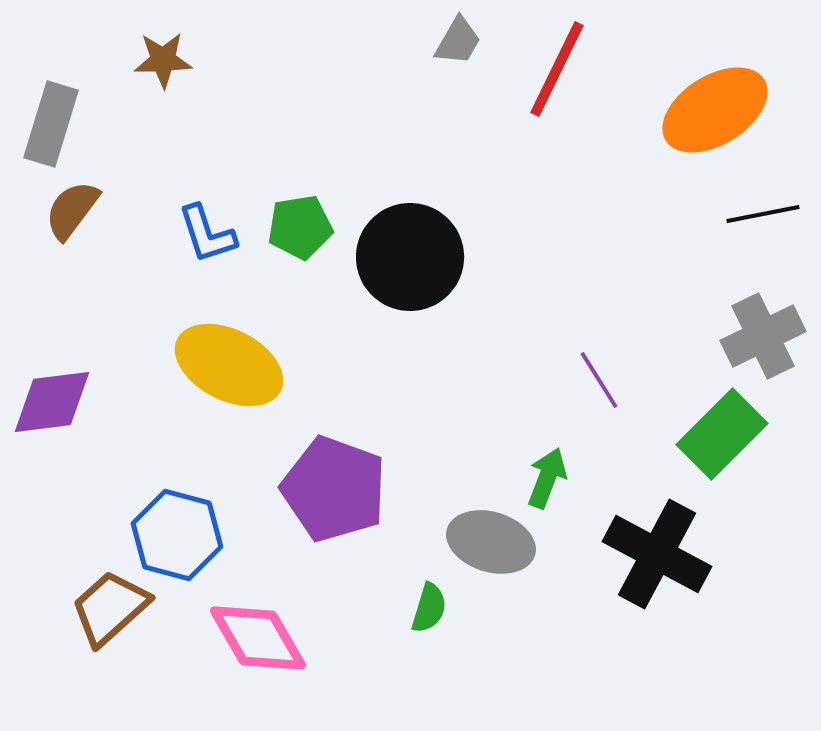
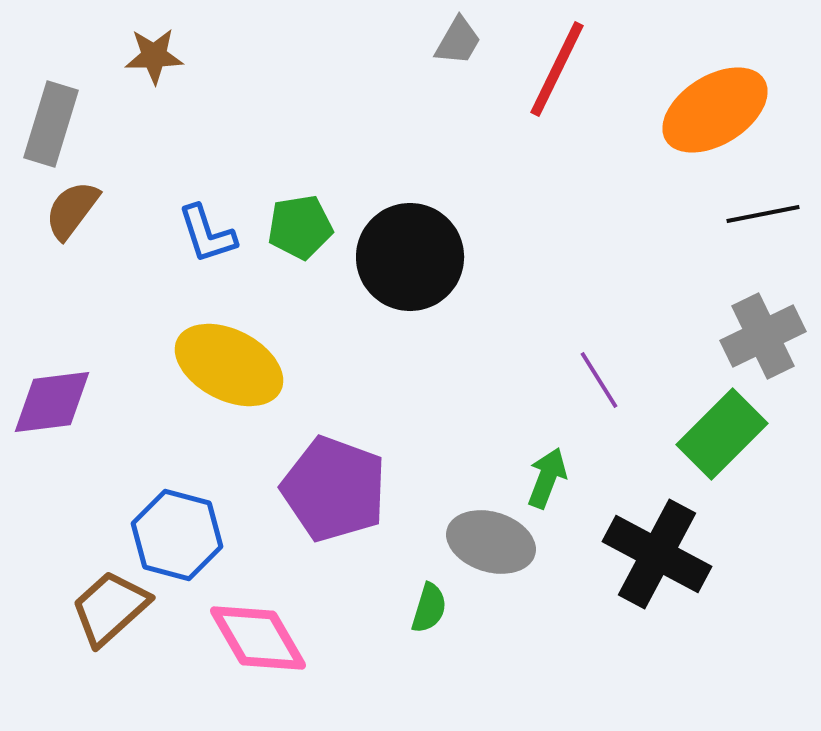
brown star: moved 9 px left, 4 px up
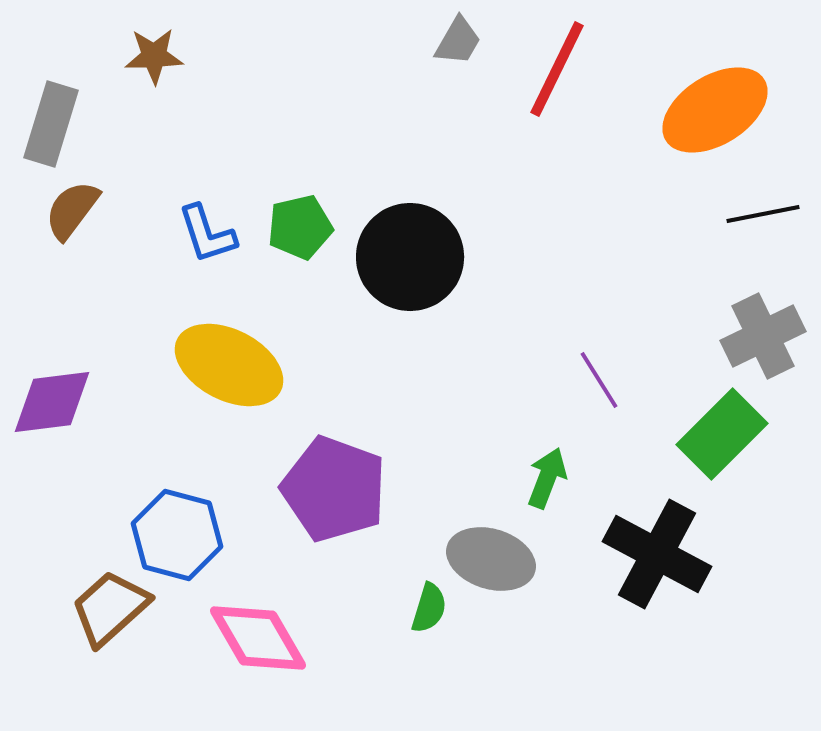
green pentagon: rotated 4 degrees counterclockwise
gray ellipse: moved 17 px down
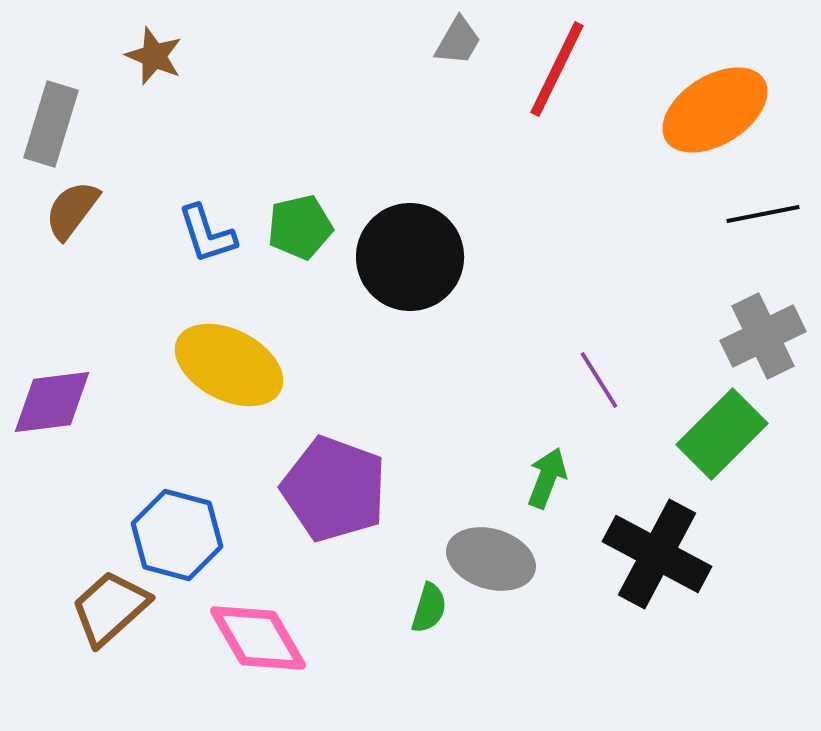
brown star: rotated 24 degrees clockwise
